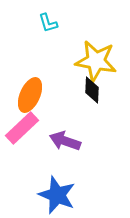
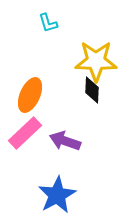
yellow star: rotated 9 degrees counterclockwise
pink rectangle: moved 3 px right, 5 px down
blue star: rotated 21 degrees clockwise
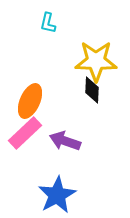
cyan L-shape: rotated 30 degrees clockwise
orange ellipse: moved 6 px down
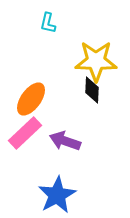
orange ellipse: moved 1 px right, 2 px up; rotated 12 degrees clockwise
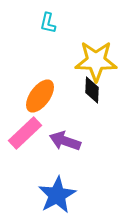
orange ellipse: moved 9 px right, 3 px up
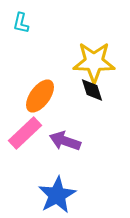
cyan L-shape: moved 27 px left
yellow star: moved 2 px left, 1 px down
black diamond: rotated 20 degrees counterclockwise
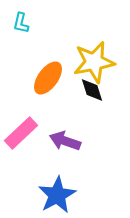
yellow star: rotated 12 degrees counterclockwise
orange ellipse: moved 8 px right, 18 px up
pink rectangle: moved 4 px left
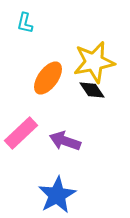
cyan L-shape: moved 4 px right
black diamond: rotated 16 degrees counterclockwise
